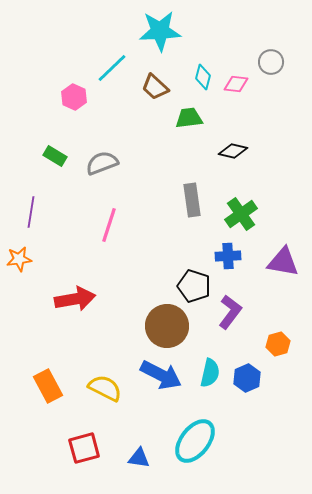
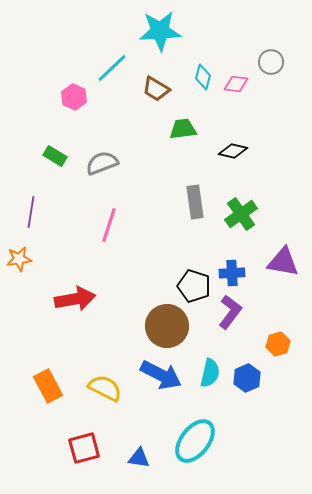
brown trapezoid: moved 1 px right, 2 px down; rotated 12 degrees counterclockwise
green trapezoid: moved 6 px left, 11 px down
gray rectangle: moved 3 px right, 2 px down
blue cross: moved 4 px right, 17 px down
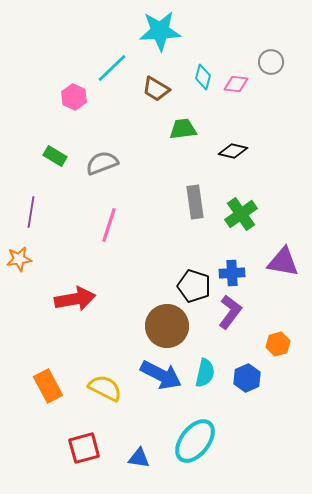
cyan semicircle: moved 5 px left
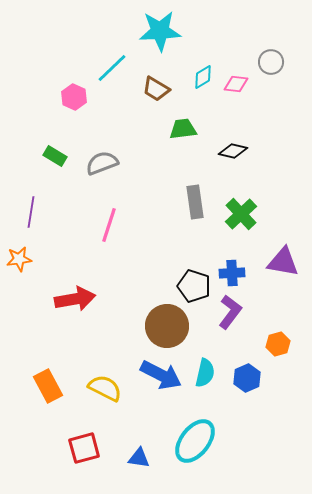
cyan diamond: rotated 45 degrees clockwise
green cross: rotated 8 degrees counterclockwise
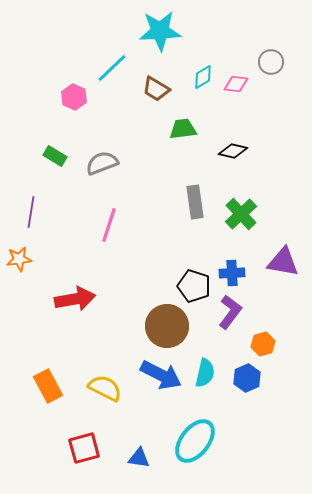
orange hexagon: moved 15 px left
